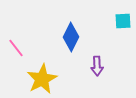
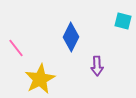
cyan square: rotated 18 degrees clockwise
yellow star: moved 2 px left
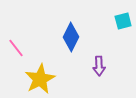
cyan square: rotated 30 degrees counterclockwise
purple arrow: moved 2 px right
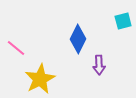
blue diamond: moved 7 px right, 2 px down
pink line: rotated 12 degrees counterclockwise
purple arrow: moved 1 px up
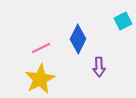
cyan square: rotated 12 degrees counterclockwise
pink line: moved 25 px right; rotated 66 degrees counterclockwise
purple arrow: moved 2 px down
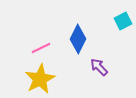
purple arrow: rotated 138 degrees clockwise
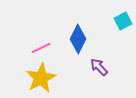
yellow star: moved 1 px right, 1 px up
